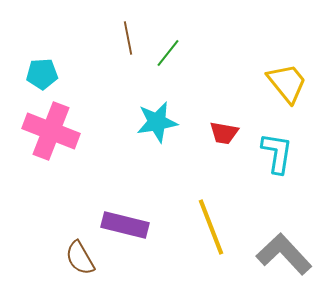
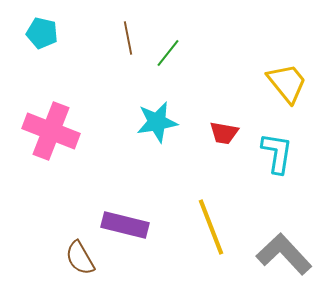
cyan pentagon: moved 41 px up; rotated 16 degrees clockwise
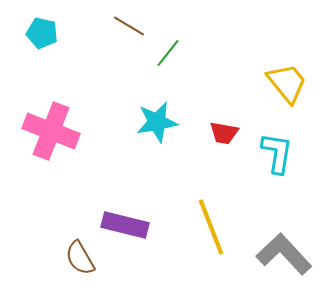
brown line: moved 1 px right, 12 px up; rotated 48 degrees counterclockwise
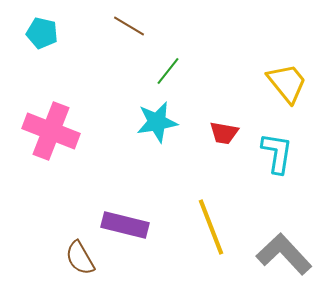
green line: moved 18 px down
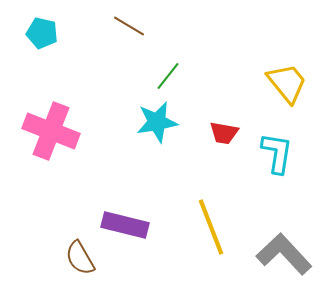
green line: moved 5 px down
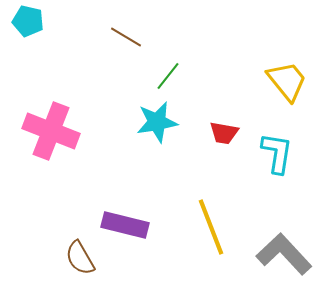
brown line: moved 3 px left, 11 px down
cyan pentagon: moved 14 px left, 12 px up
yellow trapezoid: moved 2 px up
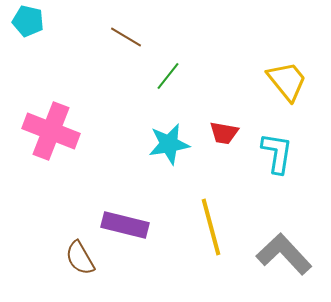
cyan star: moved 12 px right, 22 px down
yellow line: rotated 6 degrees clockwise
